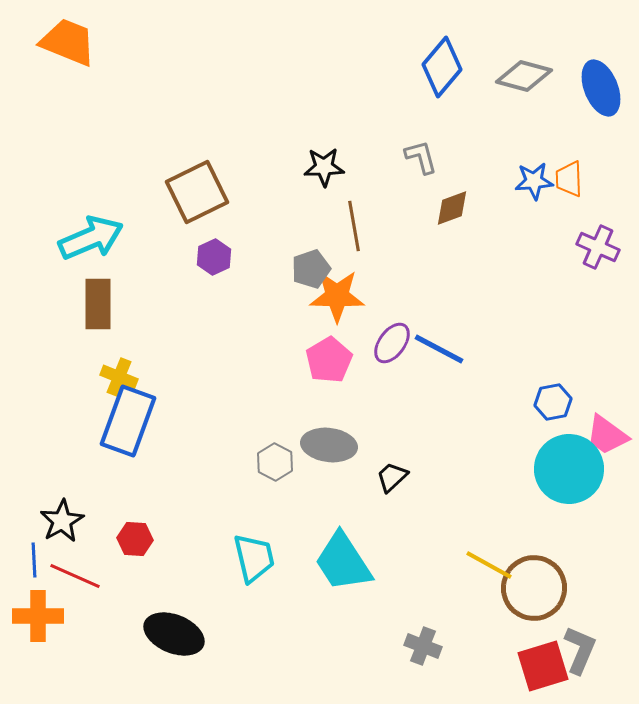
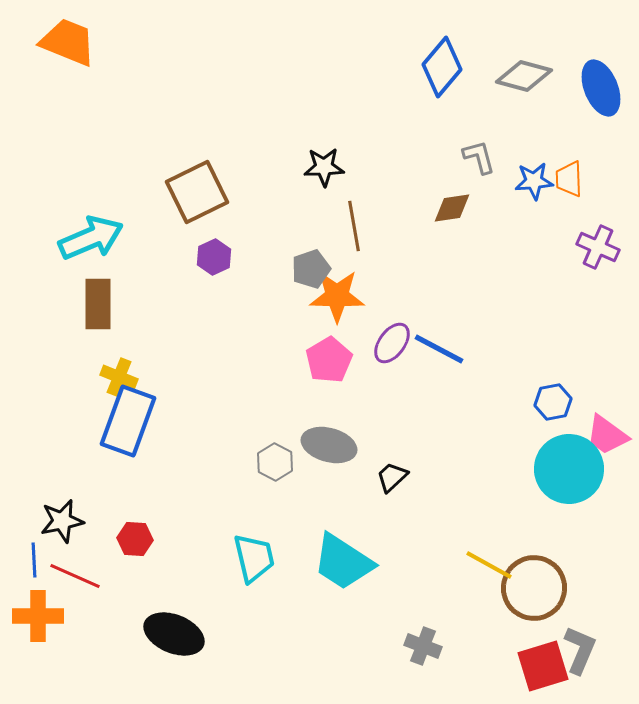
gray L-shape at (421, 157): moved 58 px right
brown diamond at (452, 208): rotated 12 degrees clockwise
gray ellipse at (329, 445): rotated 8 degrees clockwise
black star at (62, 521): rotated 18 degrees clockwise
cyan trapezoid at (343, 562): rotated 24 degrees counterclockwise
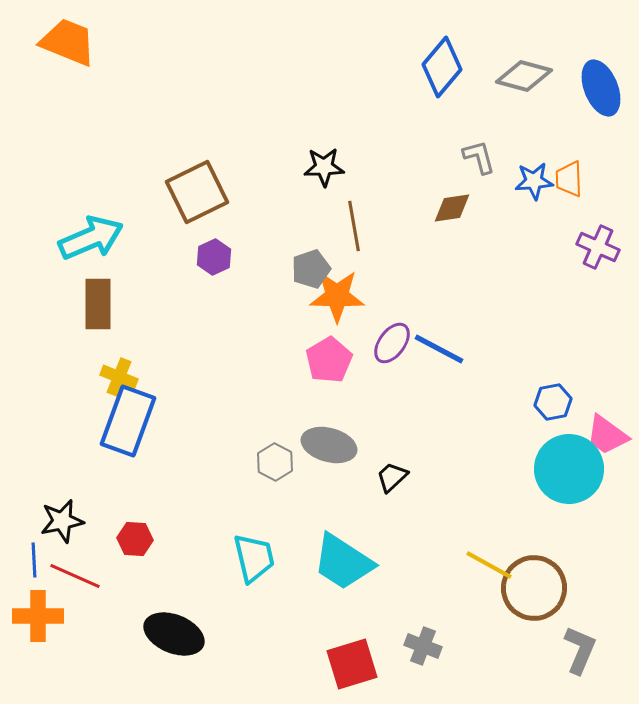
red square at (543, 666): moved 191 px left, 2 px up
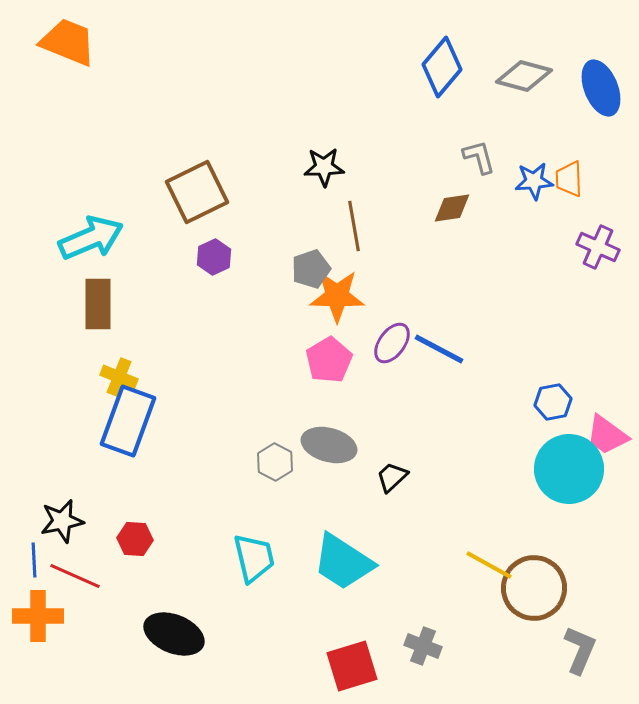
red square at (352, 664): moved 2 px down
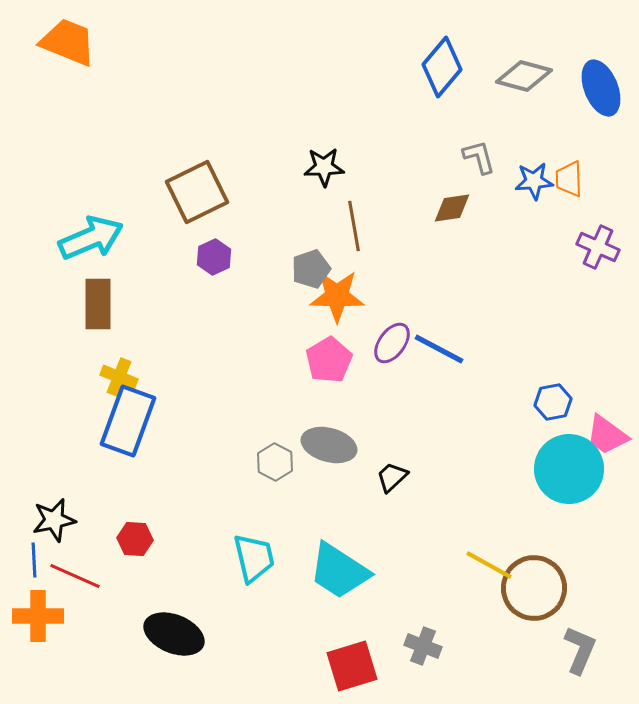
black star at (62, 521): moved 8 px left, 1 px up
cyan trapezoid at (343, 562): moved 4 px left, 9 px down
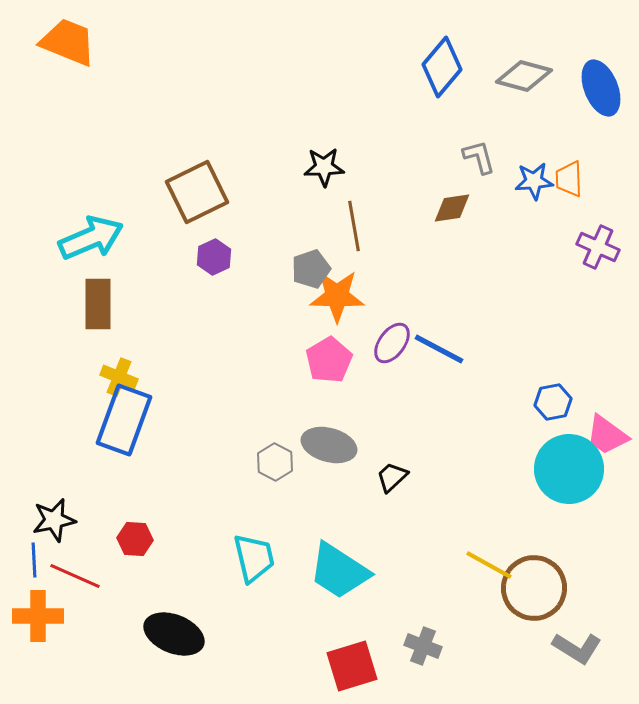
blue rectangle at (128, 421): moved 4 px left, 1 px up
gray L-shape at (580, 650): moved 3 px left, 2 px up; rotated 99 degrees clockwise
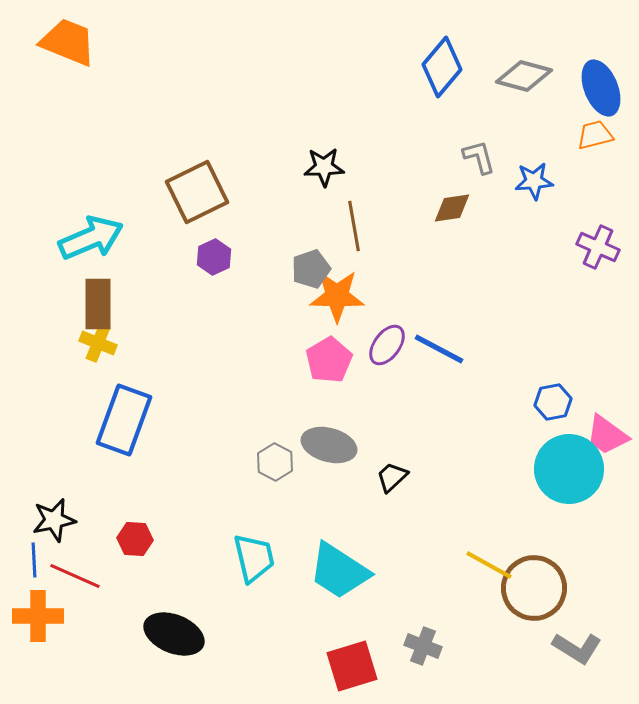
orange trapezoid at (569, 179): moved 26 px right, 44 px up; rotated 78 degrees clockwise
purple ellipse at (392, 343): moved 5 px left, 2 px down
yellow cross at (119, 377): moved 21 px left, 34 px up
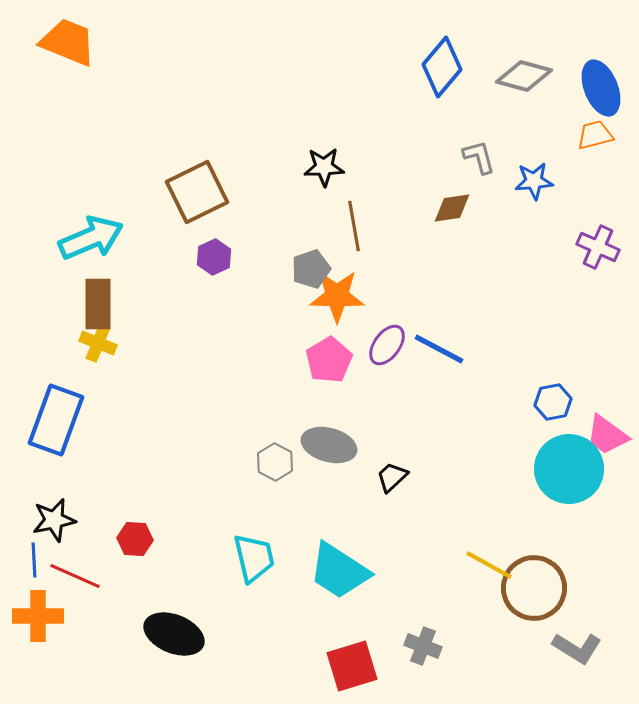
blue rectangle at (124, 420): moved 68 px left
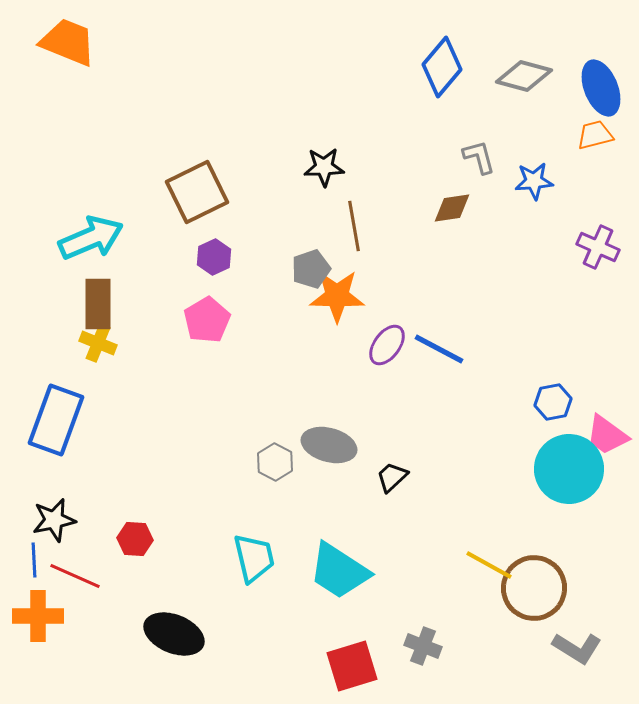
pink pentagon at (329, 360): moved 122 px left, 40 px up
